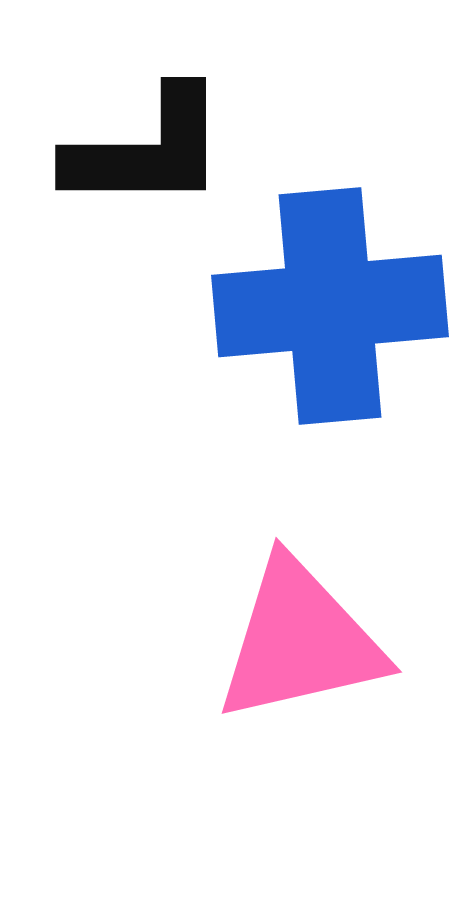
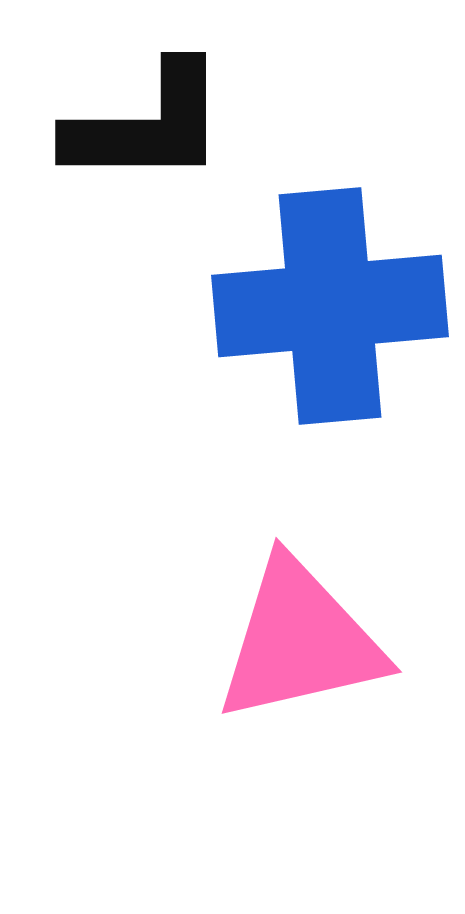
black L-shape: moved 25 px up
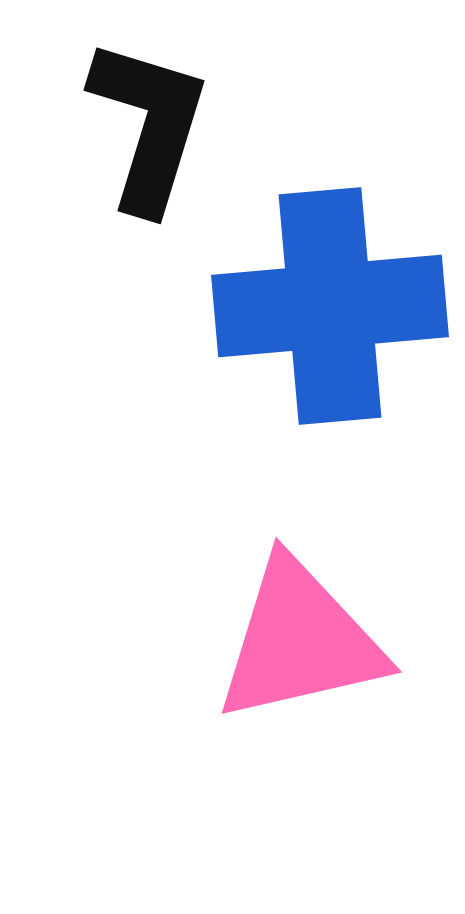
black L-shape: moved 2 px right; rotated 73 degrees counterclockwise
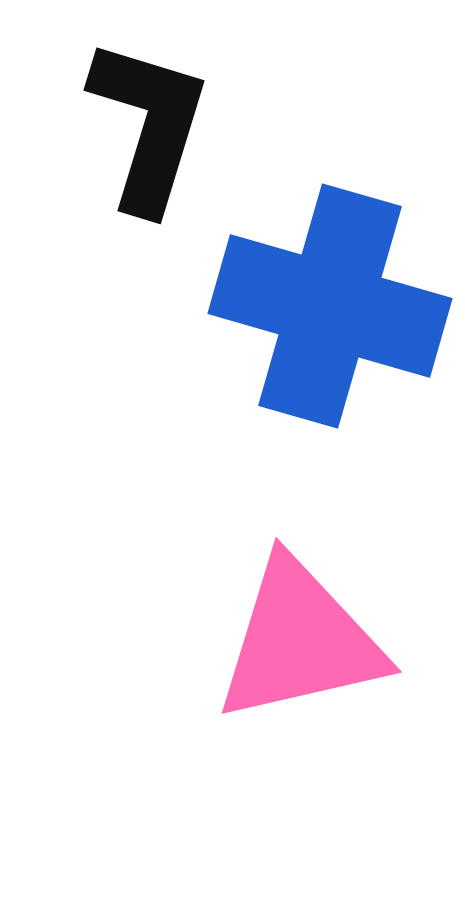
blue cross: rotated 21 degrees clockwise
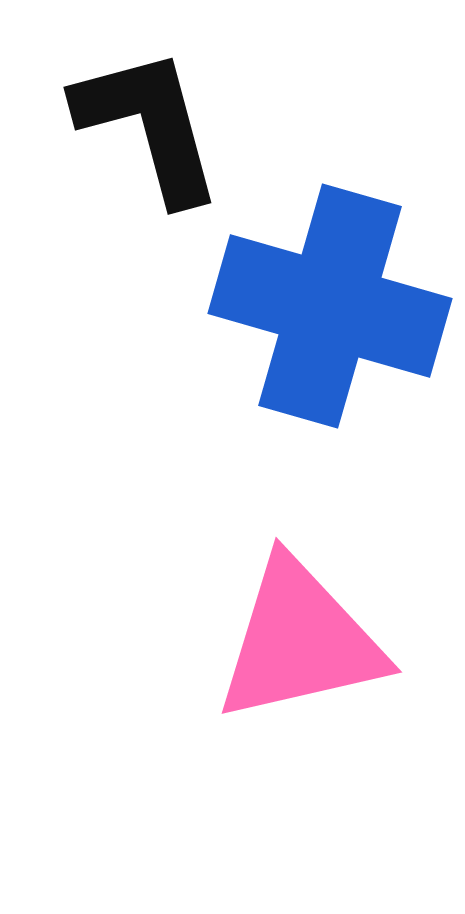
black L-shape: rotated 32 degrees counterclockwise
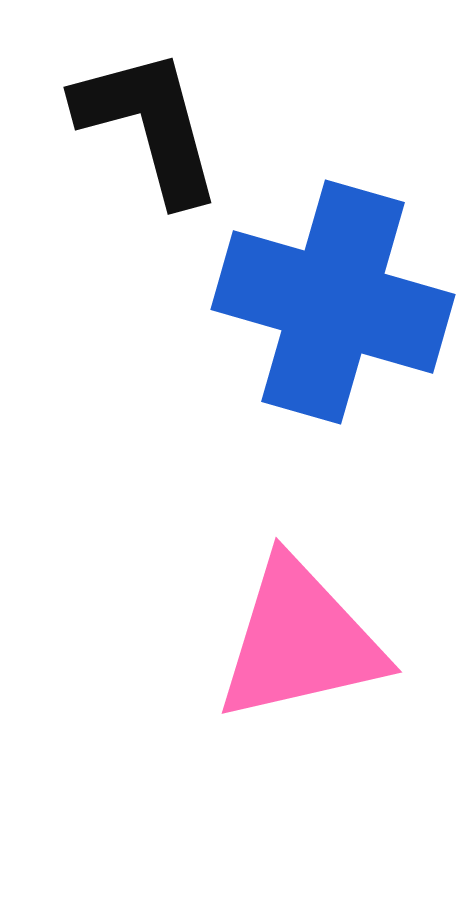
blue cross: moved 3 px right, 4 px up
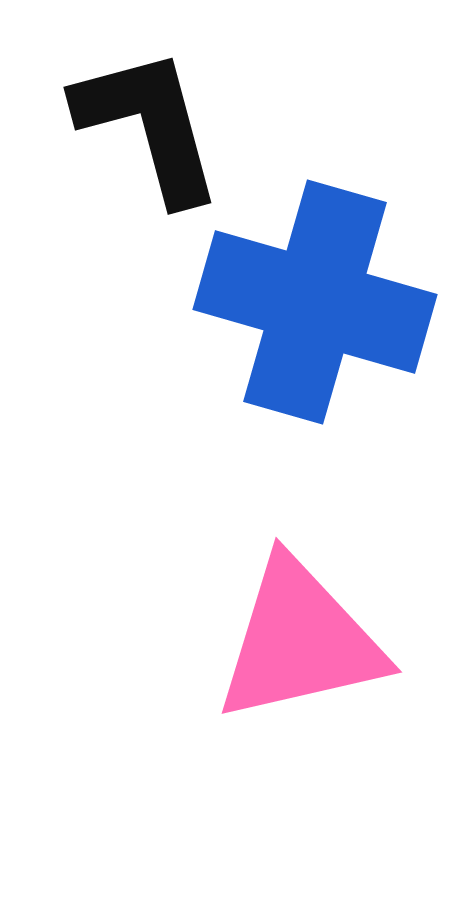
blue cross: moved 18 px left
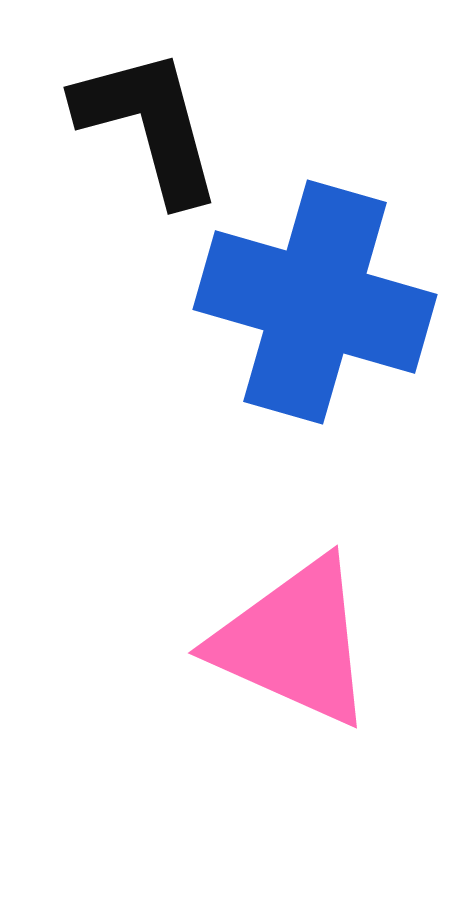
pink triangle: moved 6 px left, 1 px down; rotated 37 degrees clockwise
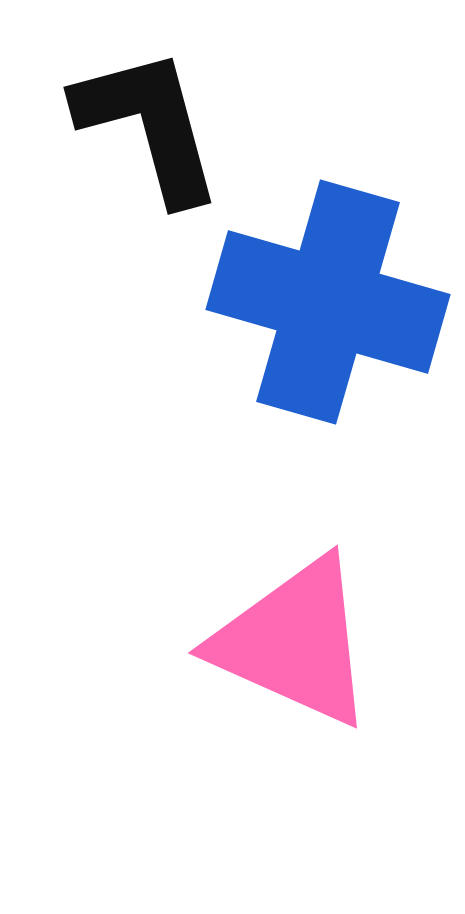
blue cross: moved 13 px right
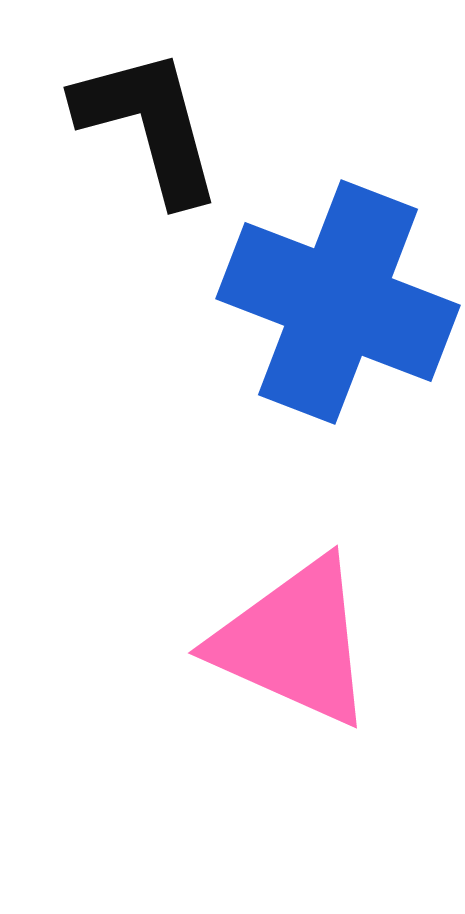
blue cross: moved 10 px right; rotated 5 degrees clockwise
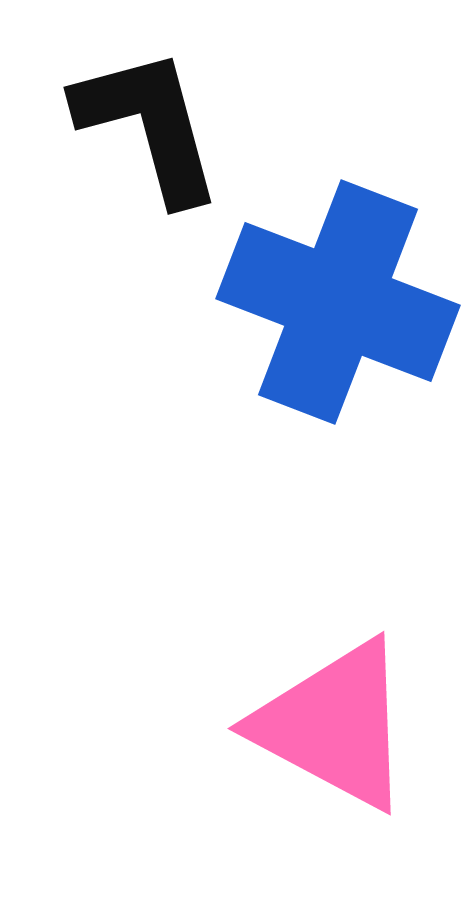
pink triangle: moved 40 px right, 83 px down; rotated 4 degrees clockwise
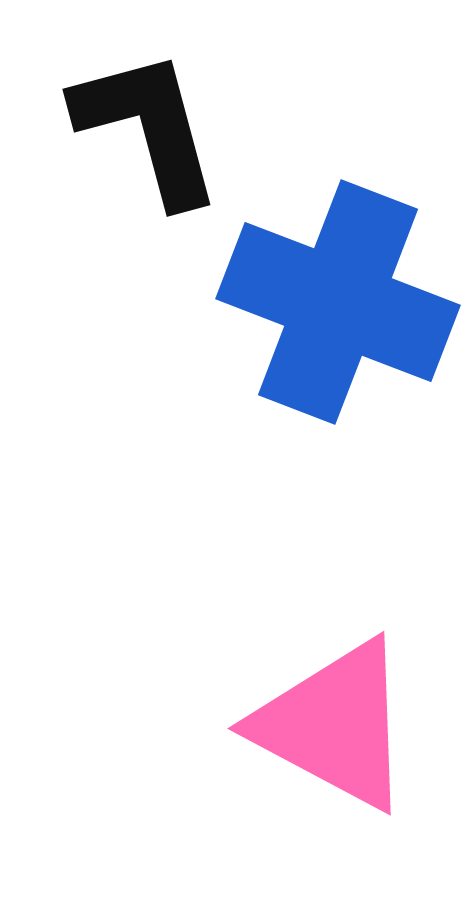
black L-shape: moved 1 px left, 2 px down
